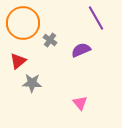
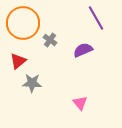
purple semicircle: moved 2 px right
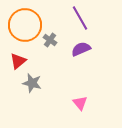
purple line: moved 16 px left
orange circle: moved 2 px right, 2 px down
purple semicircle: moved 2 px left, 1 px up
gray star: rotated 12 degrees clockwise
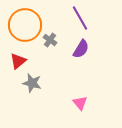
purple semicircle: rotated 144 degrees clockwise
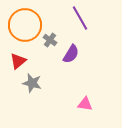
purple semicircle: moved 10 px left, 5 px down
pink triangle: moved 5 px right, 1 px down; rotated 42 degrees counterclockwise
